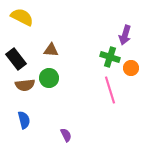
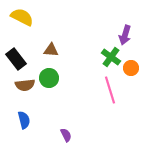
green cross: moved 1 px right; rotated 18 degrees clockwise
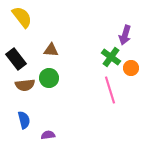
yellow semicircle: rotated 25 degrees clockwise
purple semicircle: moved 18 px left; rotated 72 degrees counterclockwise
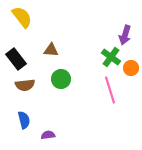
green circle: moved 12 px right, 1 px down
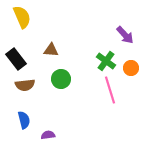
yellow semicircle: rotated 15 degrees clockwise
purple arrow: rotated 60 degrees counterclockwise
green cross: moved 5 px left, 4 px down
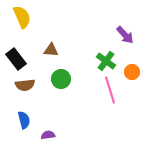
orange circle: moved 1 px right, 4 px down
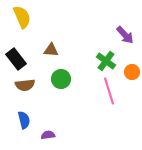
pink line: moved 1 px left, 1 px down
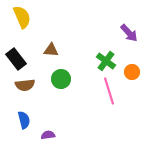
purple arrow: moved 4 px right, 2 px up
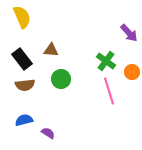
black rectangle: moved 6 px right
blue semicircle: rotated 90 degrees counterclockwise
purple semicircle: moved 2 px up; rotated 40 degrees clockwise
